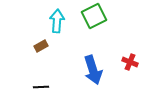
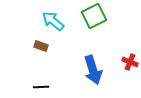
cyan arrow: moved 4 px left; rotated 55 degrees counterclockwise
brown rectangle: rotated 48 degrees clockwise
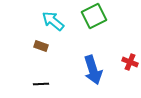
black line: moved 3 px up
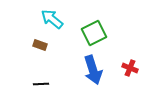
green square: moved 17 px down
cyan arrow: moved 1 px left, 2 px up
brown rectangle: moved 1 px left, 1 px up
red cross: moved 6 px down
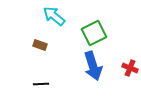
cyan arrow: moved 2 px right, 3 px up
blue arrow: moved 4 px up
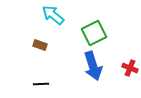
cyan arrow: moved 1 px left, 1 px up
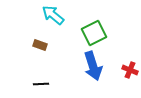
red cross: moved 2 px down
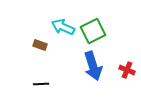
cyan arrow: moved 10 px right, 12 px down; rotated 15 degrees counterclockwise
green square: moved 1 px left, 2 px up
red cross: moved 3 px left
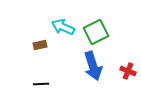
green square: moved 3 px right, 1 px down
brown rectangle: rotated 32 degrees counterclockwise
red cross: moved 1 px right, 1 px down
